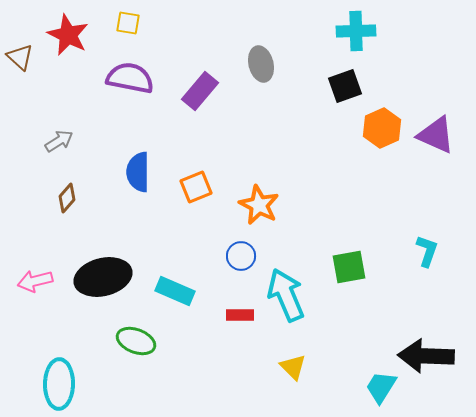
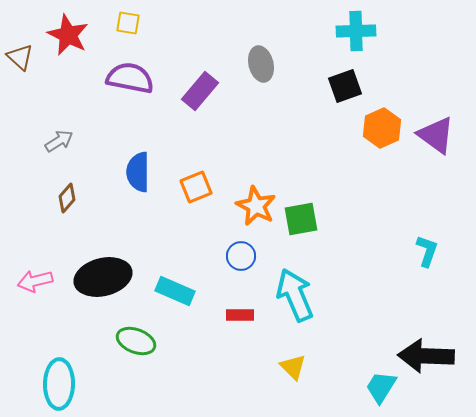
purple triangle: rotated 12 degrees clockwise
orange star: moved 3 px left, 1 px down
green square: moved 48 px left, 48 px up
cyan arrow: moved 9 px right
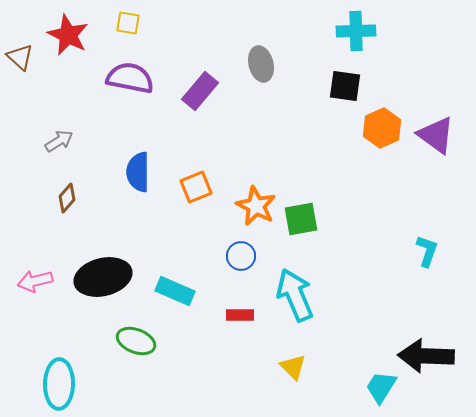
black square: rotated 28 degrees clockwise
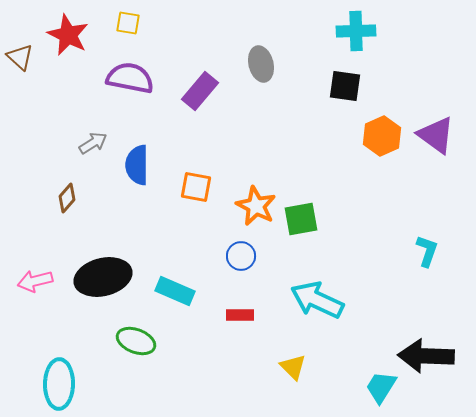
orange hexagon: moved 8 px down
gray arrow: moved 34 px right, 2 px down
blue semicircle: moved 1 px left, 7 px up
orange square: rotated 32 degrees clockwise
cyan arrow: moved 22 px right, 5 px down; rotated 42 degrees counterclockwise
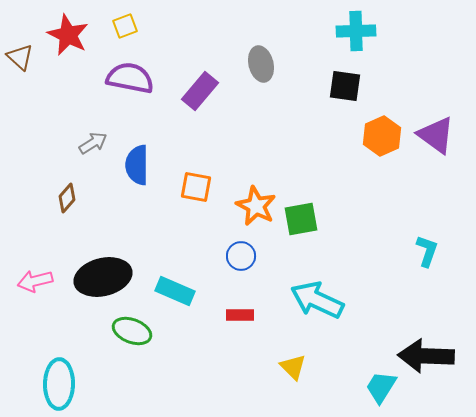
yellow square: moved 3 px left, 3 px down; rotated 30 degrees counterclockwise
green ellipse: moved 4 px left, 10 px up
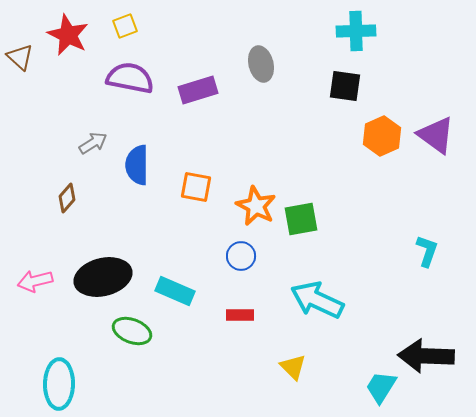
purple rectangle: moved 2 px left, 1 px up; rotated 33 degrees clockwise
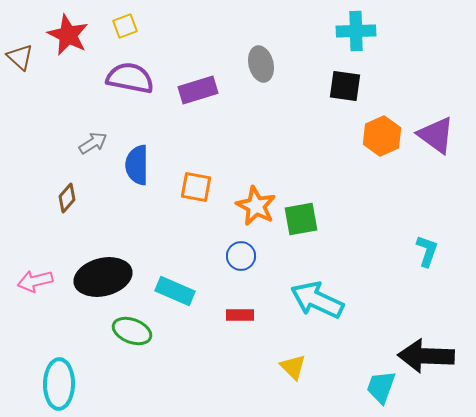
cyan trapezoid: rotated 12 degrees counterclockwise
